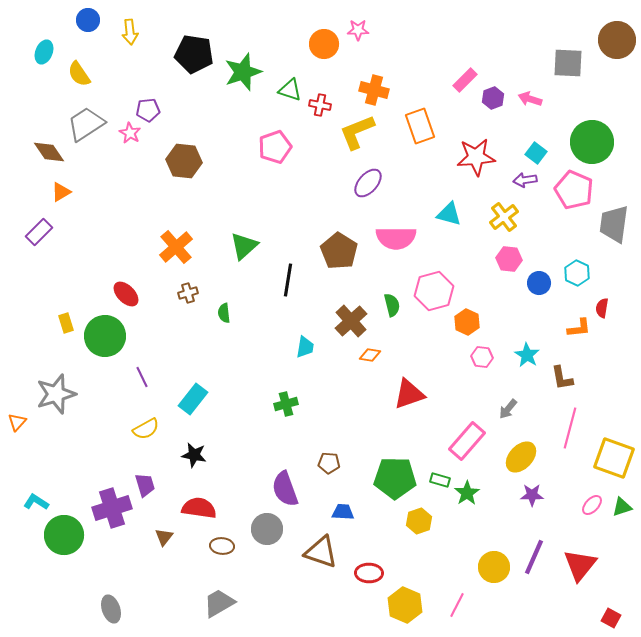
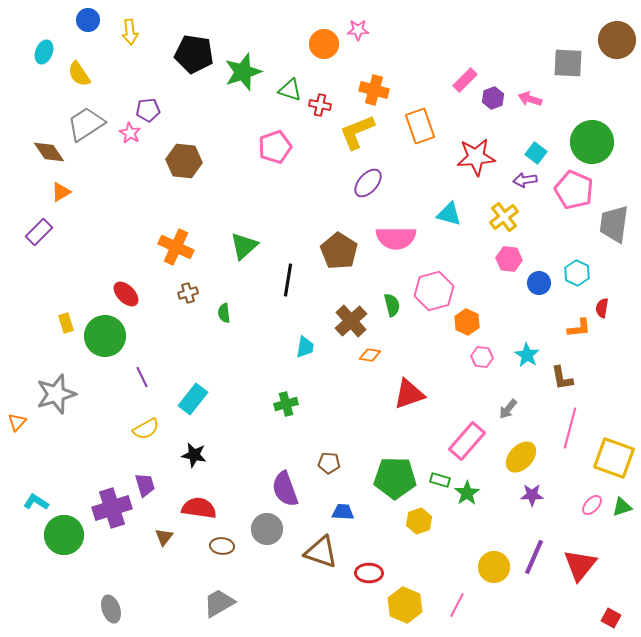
orange cross at (176, 247): rotated 24 degrees counterclockwise
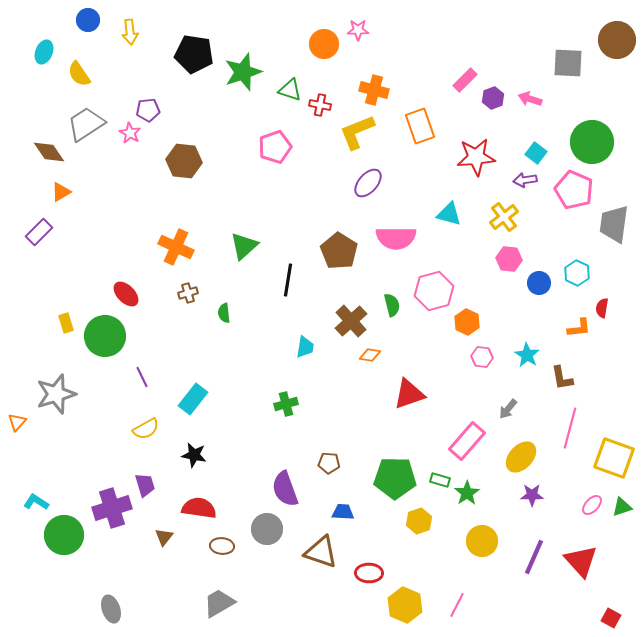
red triangle at (580, 565): moved 1 px right, 4 px up; rotated 21 degrees counterclockwise
yellow circle at (494, 567): moved 12 px left, 26 px up
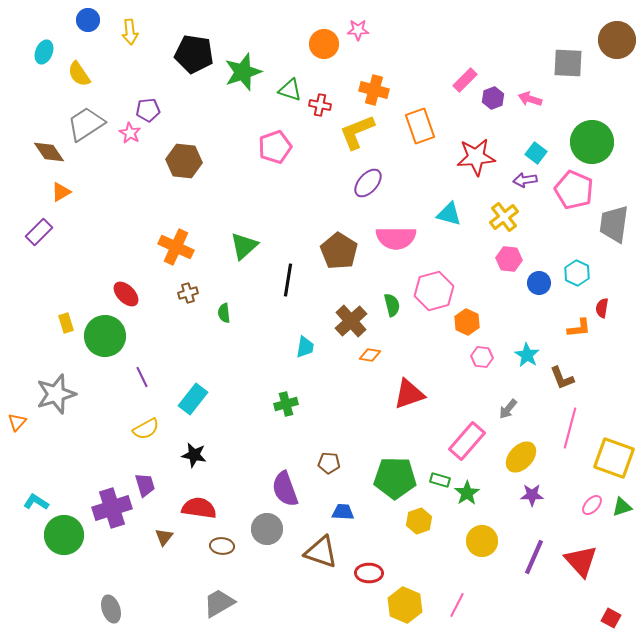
brown L-shape at (562, 378): rotated 12 degrees counterclockwise
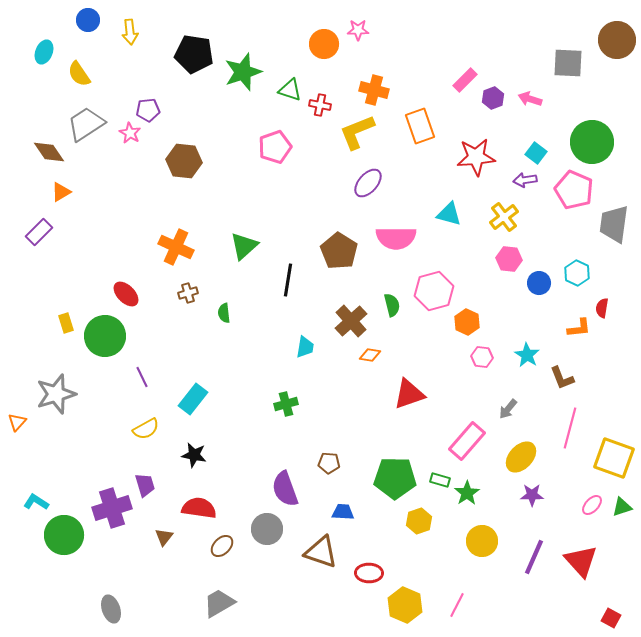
brown ellipse at (222, 546): rotated 50 degrees counterclockwise
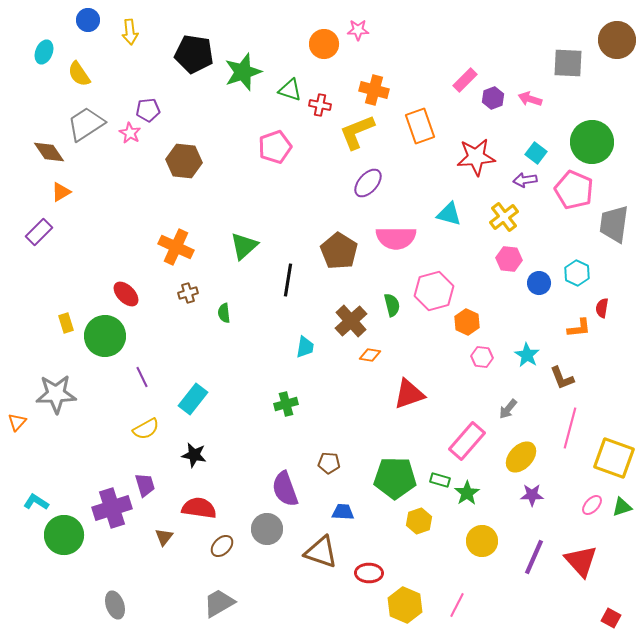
gray star at (56, 394): rotated 15 degrees clockwise
gray ellipse at (111, 609): moved 4 px right, 4 px up
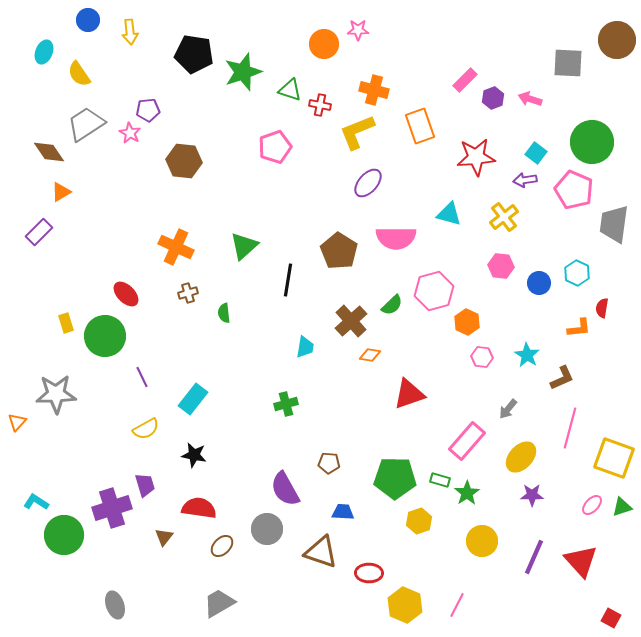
pink hexagon at (509, 259): moved 8 px left, 7 px down
green semicircle at (392, 305): rotated 60 degrees clockwise
brown L-shape at (562, 378): rotated 92 degrees counterclockwise
purple semicircle at (285, 489): rotated 9 degrees counterclockwise
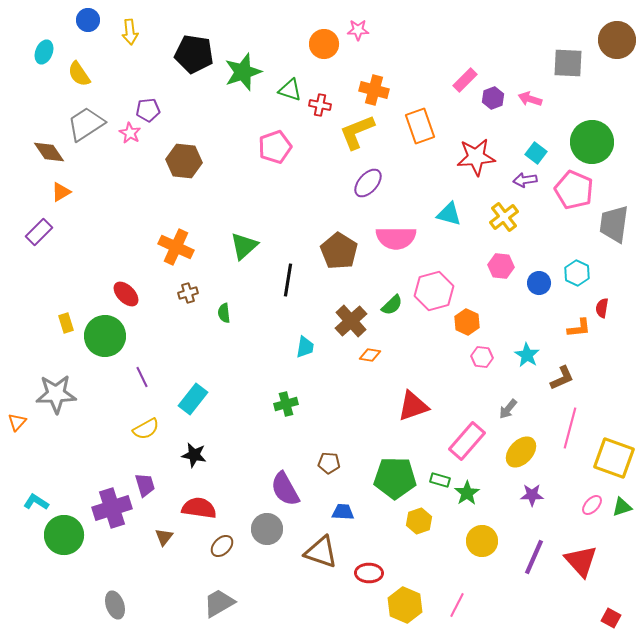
red triangle at (409, 394): moved 4 px right, 12 px down
yellow ellipse at (521, 457): moved 5 px up
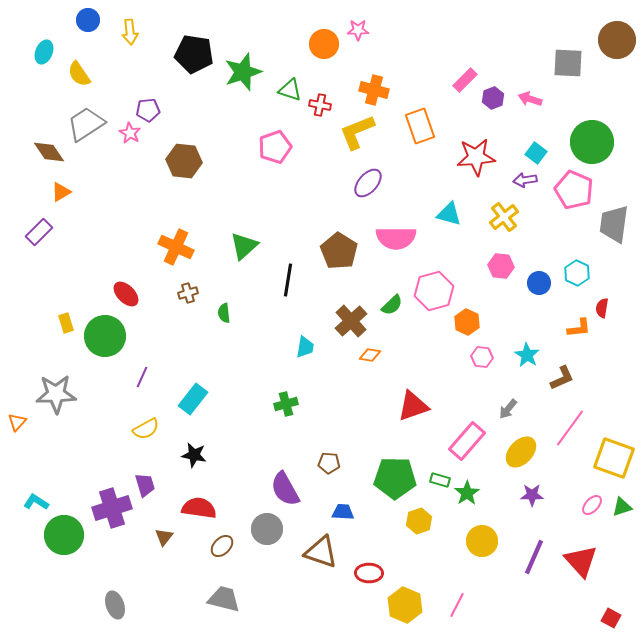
purple line at (142, 377): rotated 50 degrees clockwise
pink line at (570, 428): rotated 21 degrees clockwise
gray trapezoid at (219, 603): moved 5 px right, 4 px up; rotated 44 degrees clockwise
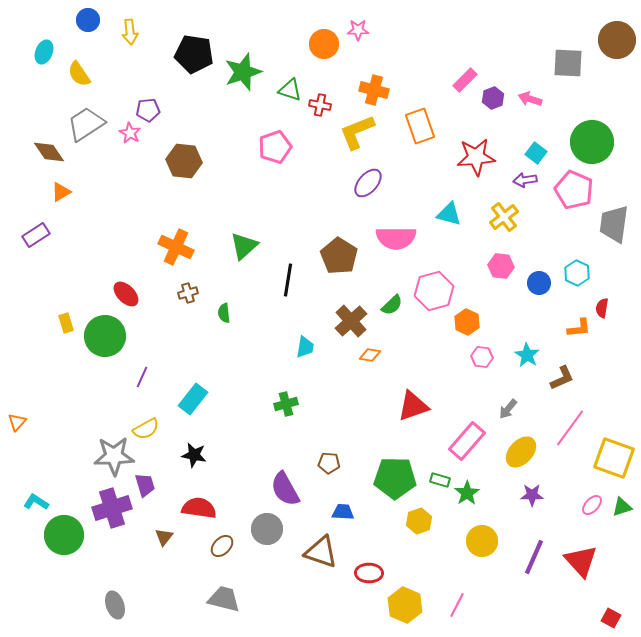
purple rectangle at (39, 232): moved 3 px left, 3 px down; rotated 12 degrees clockwise
brown pentagon at (339, 251): moved 5 px down
gray star at (56, 394): moved 58 px right, 62 px down
